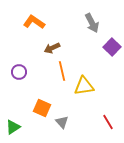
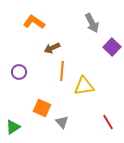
orange line: rotated 18 degrees clockwise
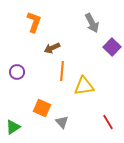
orange L-shape: rotated 75 degrees clockwise
purple circle: moved 2 px left
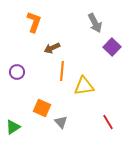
gray arrow: moved 3 px right
gray triangle: moved 1 px left
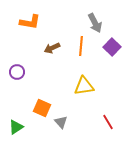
orange L-shape: moved 4 px left; rotated 80 degrees clockwise
orange line: moved 19 px right, 25 px up
green triangle: moved 3 px right
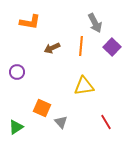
red line: moved 2 px left
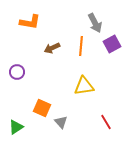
purple square: moved 3 px up; rotated 18 degrees clockwise
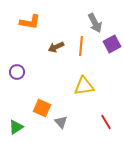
brown arrow: moved 4 px right, 1 px up
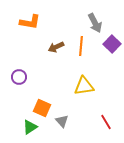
purple square: rotated 18 degrees counterclockwise
purple circle: moved 2 px right, 5 px down
gray triangle: moved 1 px right, 1 px up
green triangle: moved 14 px right
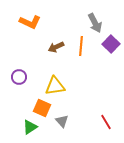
orange L-shape: rotated 15 degrees clockwise
purple square: moved 1 px left
yellow triangle: moved 29 px left
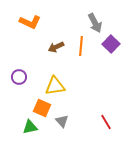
green triangle: rotated 21 degrees clockwise
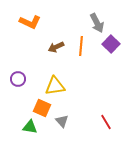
gray arrow: moved 2 px right
purple circle: moved 1 px left, 2 px down
green triangle: rotated 21 degrees clockwise
